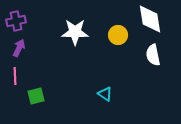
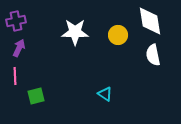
white diamond: moved 2 px down
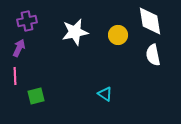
purple cross: moved 11 px right
white star: rotated 12 degrees counterclockwise
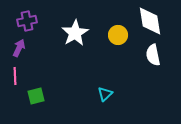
white star: moved 1 px down; rotated 20 degrees counterclockwise
cyan triangle: rotated 42 degrees clockwise
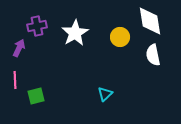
purple cross: moved 10 px right, 5 px down
yellow circle: moved 2 px right, 2 px down
pink line: moved 4 px down
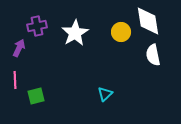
white diamond: moved 2 px left
yellow circle: moved 1 px right, 5 px up
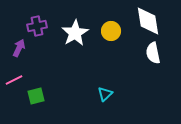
yellow circle: moved 10 px left, 1 px up
white semicircle: moved 2 px up
pink line: moved 1 px left; rotated 66 degrees clockwise
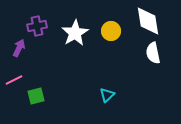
cyan triangle: moved 2 px right, 1 px down
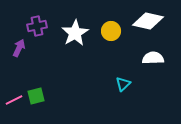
white diamond: rotated 68 degrees counterclockwise
white semicircle: moved 5 px down; rotated 100 degrees clockwise
pink line: moved 20 px down
cyan triangle: moved 16 px right, 11 px up
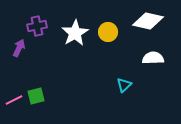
yellow circle: moved 3 px left, 1 px down
cyan triangle: moved 1 px right, 1 px down
